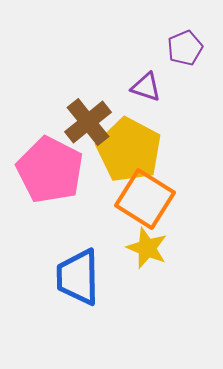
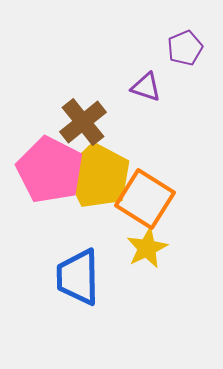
brown cross: moved 5 px left
yellow pentagon: moved 31 px left, 26 px down
yellow star: rotated 24 degrees clockwise
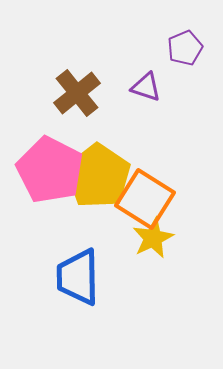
brown cross: moved 6 px left, 29 px up
yellow pentagon: rotated 6 degrees clockwise
yellow star: moved 6 px right, 10 px up
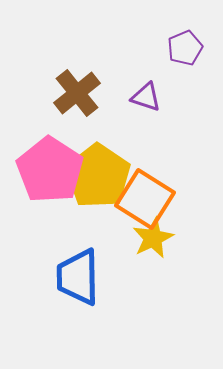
purple triangle: moved 10 px down
pink pentagon: rotated 6 degrees clockwise
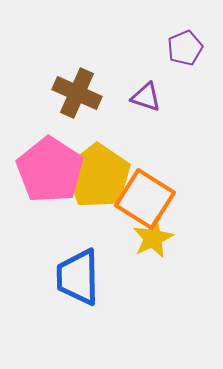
brown cross: rotated 27 degrees counterclockwise
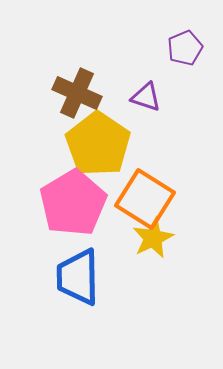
pink pentagon: moved 23 px right, 33 px down; rotated 8 degrees clockwise
yellow pentagon: moved 32 px up
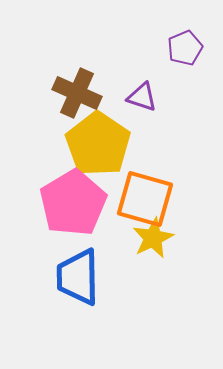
purple triangle: moved 4 px left
orange square: rotated 16 degrees counterclockwise
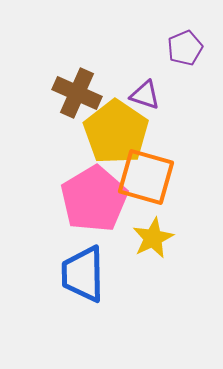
purple triangle: moved 3 px right, 2 px up
yellow pentagon: moved 18 px right, 12 px up
orange square: moved 1 px right, 22 px up
pink pentagon: moved 21 px right, 4 px up
blue trapezoid: moved 5 px right, 3 px up
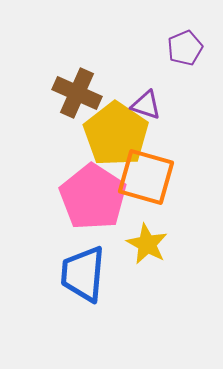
purple triangle: moved 1 px right, 10 px down
yellow pentagon: moved 2 px down
pink pentagon: moved 1 px left, 2 px up; rotated 8 degrees counterclockwise
yellow star: moved 6 px left, 6 px down; rotated 18 degrees counterclockwise
blue trapezoid: rotated 6 degrees clockwise
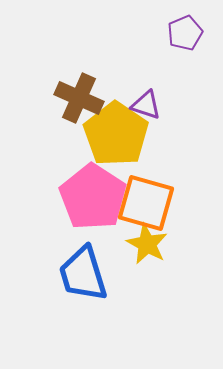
purple pentagon: moved 15 px up
brown cross: moved 2 px right, 5 px down
orange square: moved 26 px down
blue trapezoid: rotated 22 degrees counterclockwise
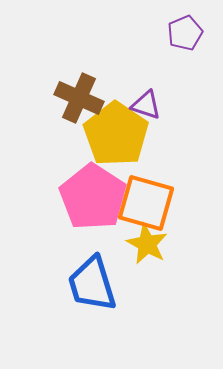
blue trapezoid: moved 9 px right, 10 px down
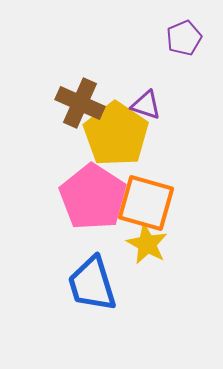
purple pentagon: moved 1 px left, 5 px down
brown cross: moved 1 px right, 5 px down
